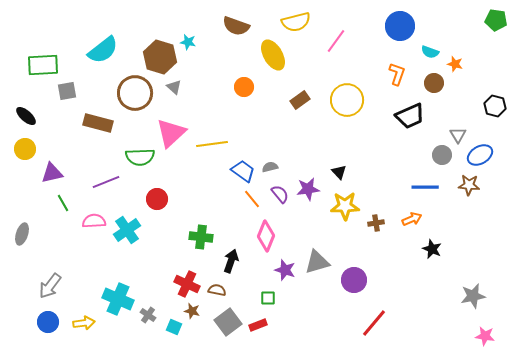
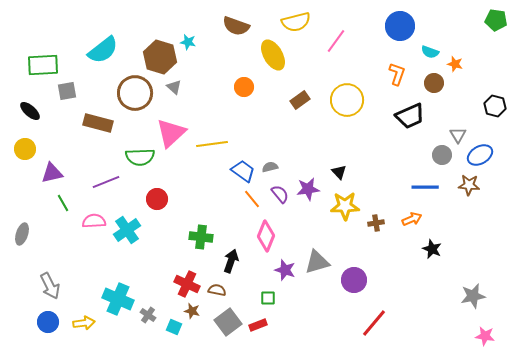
black ellipse at (26, 116): moved 4 px right, 5 px up
gray arrow at (50, 286): rotated 64 degrees counterclockwise
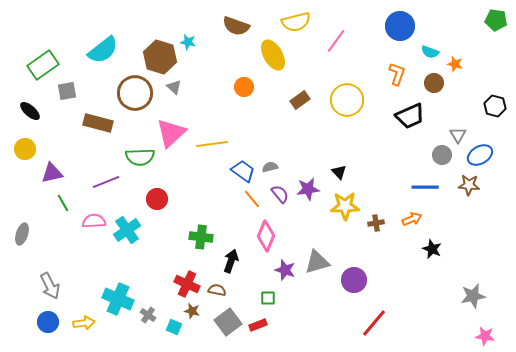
green rectangle at (43, 65): rotated 32 degrees counterclockwise
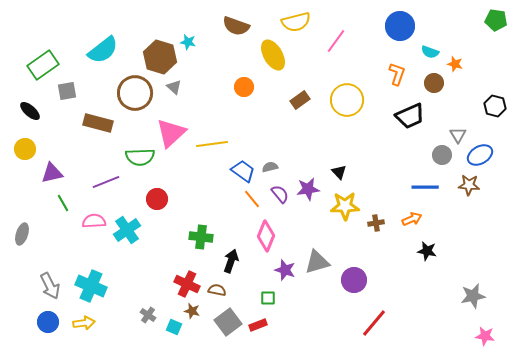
black star at (432, 249): moved 5 px left, 2 px down; rotated 12 degrees counterclockwise
cyan cross at (118, 299): moved 27 px left, 13 px up
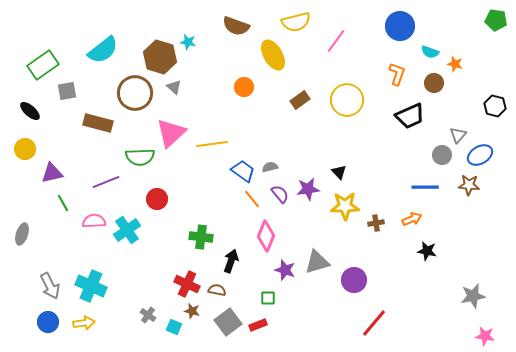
gray triangle at (458, 135): rotated 12 degrees clockwise
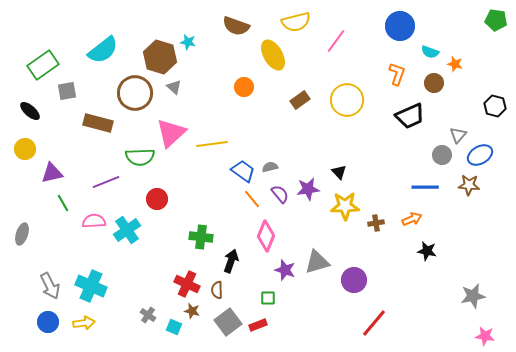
brown semicircle at (217, 290): rotated 102 degrees counterclockwise
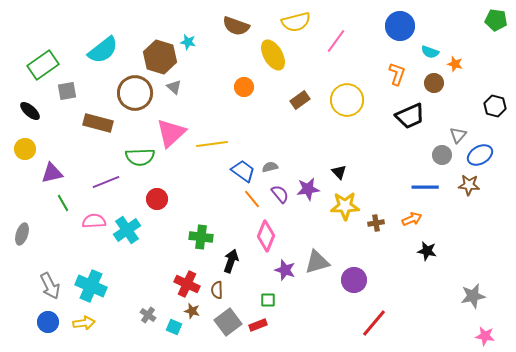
green square at (268, 298): moved 2 px down
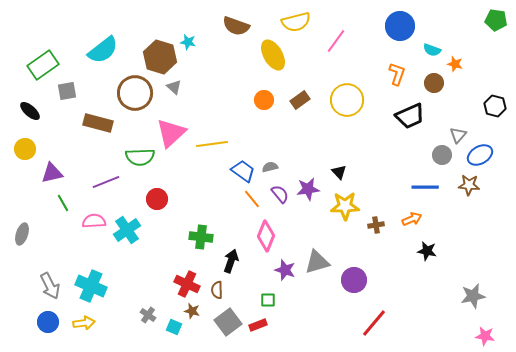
cyan semicircle at (430, 52): moved 2 px right, 2 px up
orange circle at (244, 87): moved 20 px right, 13 px down
brown cross at (376, 223): moved 2 px down
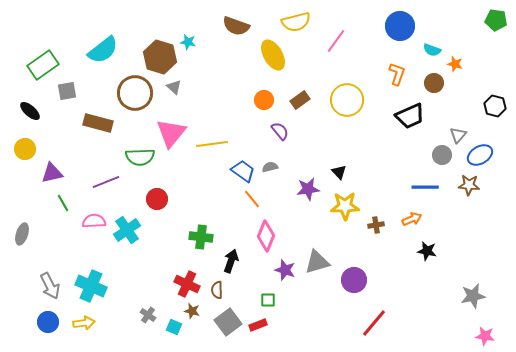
pink triangle at (171, 133): rotated 8 degrees counterclockwise
purple semicircle at (280, 194): moved 63 px up
